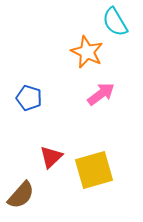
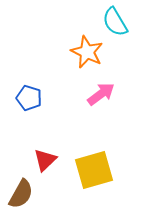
red triangle: moved 6 px left, 3 px down
brown semicircle: moved 1 px up; rotated 12 degrees counterclockwise
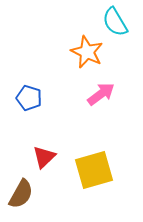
red triangle: moved 1 px left, 3 px up
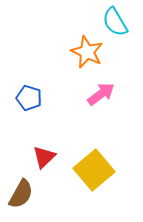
yellow square: rotated 24 degrees counterclockwise
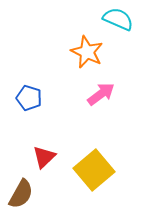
cyan semicircle: moved 3 px right, 3 px up; rotated 144 degrees clockwise
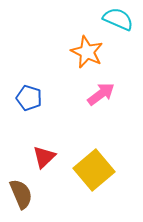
brown semicircle: rotated 52 degrees counterclockwise
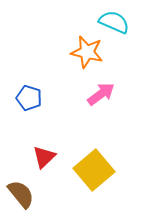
cyan semicircle: moved 4 px left, 3 px down
orange star: rotated 12 degrees counterclockwise
brown semicircle: rotated 16 degrees counterclockwise
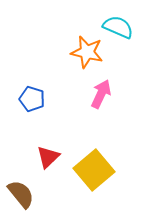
cyan semicircle: moved 4 px right, 5 px down
pink arrow: rotated 28 degrees counterclockwise
blue pentagon: moved 3 px right, 1 px down
red triangle: moved 4 px right
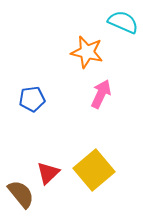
cyan semicircle: moved 5 px right, 5 px up
blue pentagon: rotated 25 degrees counterclockwise
red triangle: moved 16 px down
